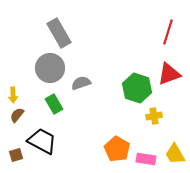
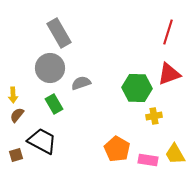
green hexagon: rotated 16 degrees counterclockwise
pink rectangle: moved 2 px right, 1 px down
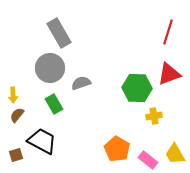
pink rectangle: rotated 30 degrees clockwise
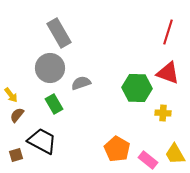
red triangle: moved 1 px left, 1 px up; rotated 40 degrees clockwise
yellow arrow: moved 2 px left; rotated 35 degrees counterclockwise
yellow cross: moved 9 px right, 3 px up; rotated 14 degrees clockwise
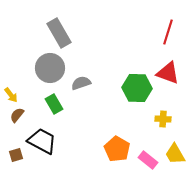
yellow cross: moved 6 px down
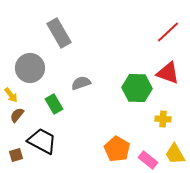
red line: rotated 30 degrees clockwise
gray circle: moved 20 px left
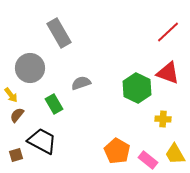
green hexagon: rotated 24 degrees clockwise
orange pentagon: moved 2 px down
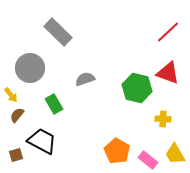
gray rectangle: moved 1 px left, 1 px up; rotated 16 degrees counterclockwise
gray semicircle: moved 4 px right, 4 px up
green hexagon: rotated 12 degrees counterclockwise
